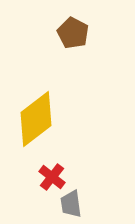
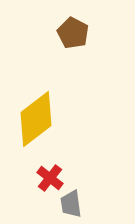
red cross: moved 2 px left, 1 px down
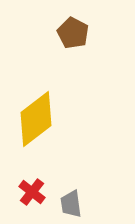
red cross: moved 18 px left, 14 px down
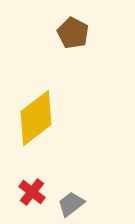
yellow diamond: moved 1 px up
gray trapezoid: rotated 60 degrees clockwise
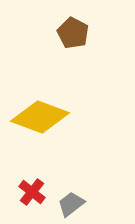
yellow diamond: moved 4 px right, 1 px up; rotated 58 degrees clockwise
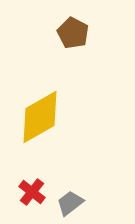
yellow diamond: rotated 50 degrees counterclockwise
gray trapezoid: moved 1 px left, 1 px up
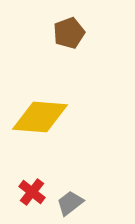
brown pentagon: moved 4 px left; rotated 24 degrees clockwise
yellow diamond: rotated 34 degrees clockwise
